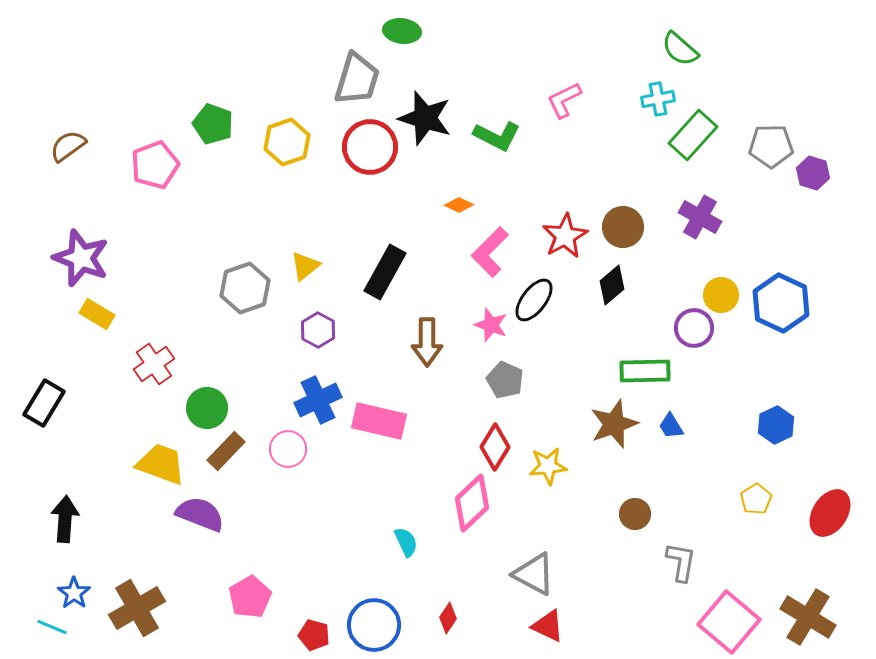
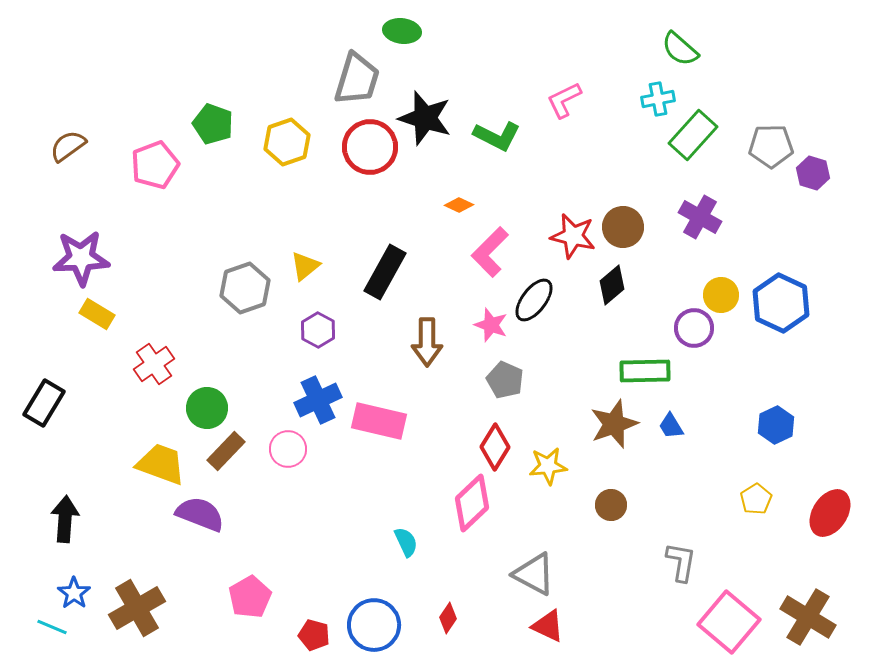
red star at (565, 236): moved 8 px right; rotated 30 degrees counterclockwise
purple star at (81, 258): rotated 24 degrees counterclockwise
brown circle at (635, 514): moved 24 px left, 9 px up
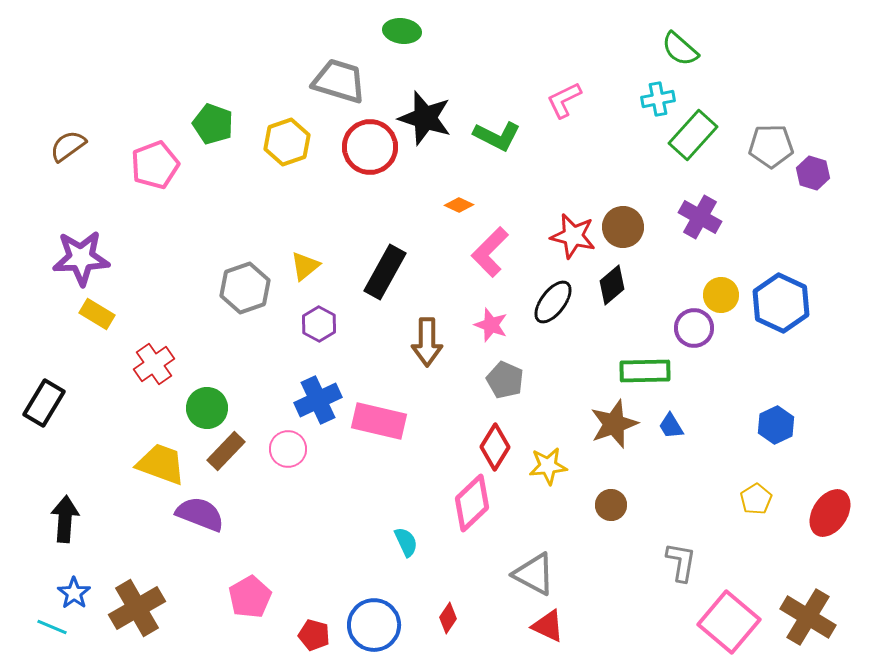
gray trapezoid at (357, 79): moved 18 px left, 2 px down; rotated 90 degrees counterclockwise
black ellipse at (534, 300): moved 19 px right, 2 px down
purple hexagon at (318, 330): moved 1 px right, 6 px up
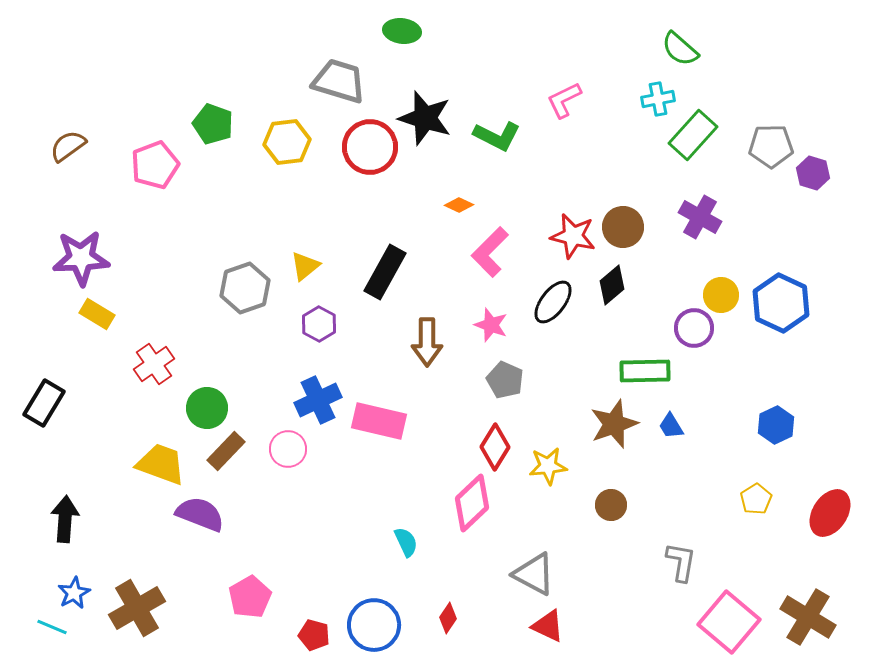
yellow hexagon at (287, 142): rotated 12 degrees clockwise
blue star at (74, 593): rotated 8 degrees clockwise
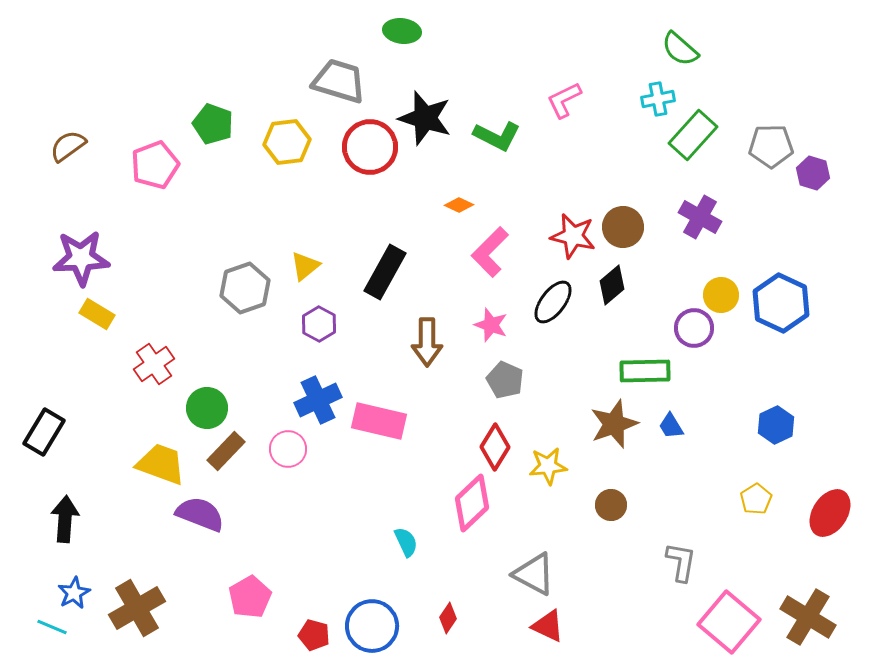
black rectangle at (44, 403): moved 29 px down
blue circle at (374, 625): moved 2 px left, 1 px down
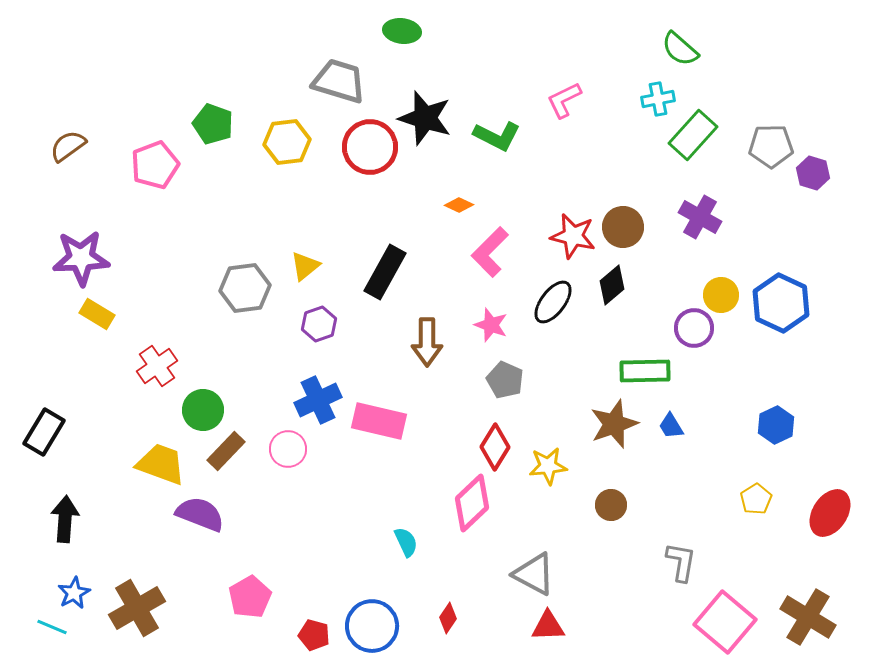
gray hexagon at (245, 288): rotated 12 degrees clockwise
purple hexagon at (319, 324): rotated 12 degrees clockwise
red cross at (154, 364): moved 3 px right, 2 px down
green circle at (207, 408): moved 4 px left, 2 px down
pink square at (729, 622): moved 4 px left
red triangle at (548, 626): rotated 27 degrees counterclockwise
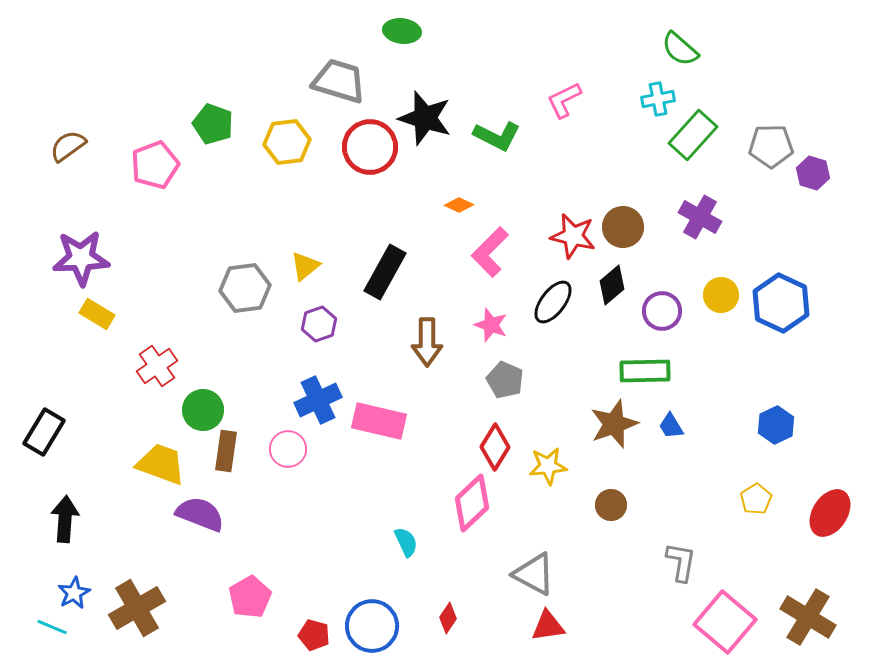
purple circle at (694, 328): moved 32 px left, 17 px up
brown rectangle at (226, 451): rotated 36 degrees counterclockwise
red triangle at (548, 626): rotated 6 degrees counterclockwise
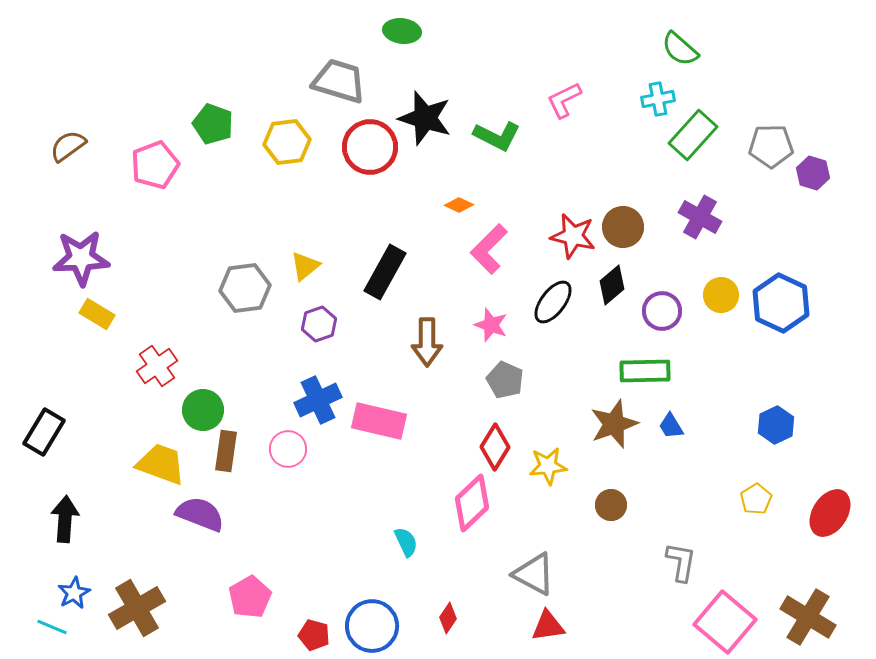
pink L-shape at (490, 252): moved 1 px left, 3 px up
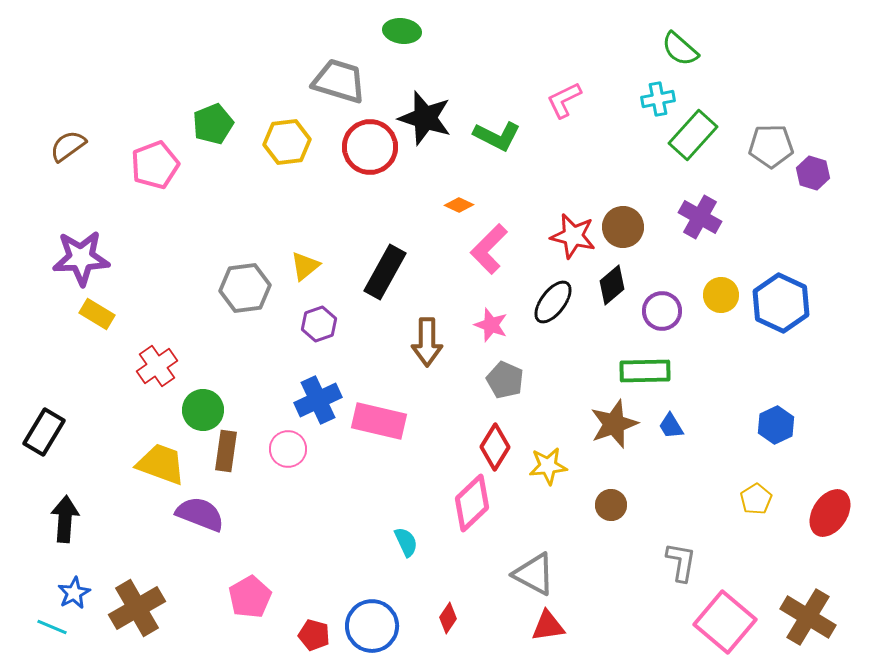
green pentagon at (213, 124): rotated 30 degrees clockwise
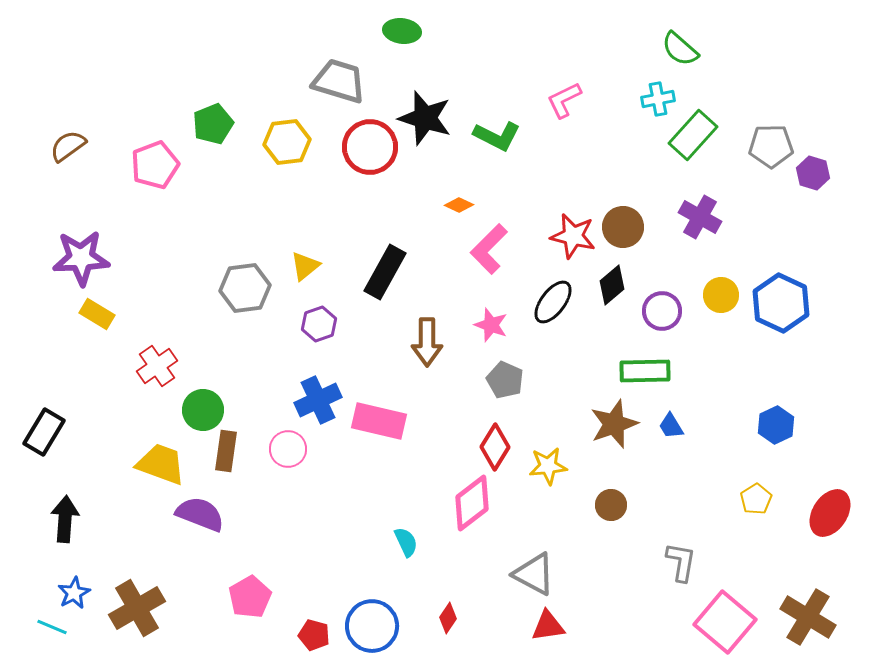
pink diamond at (472, 503): rotated 6 degrees clockwise
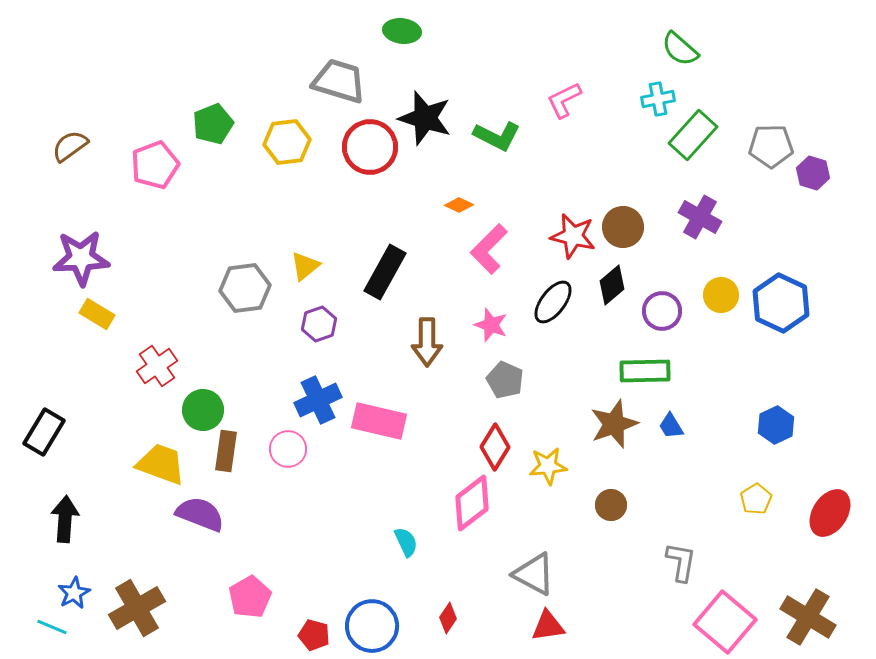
brown semicircle at (68, 146): moved 2 px right
